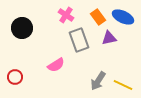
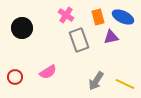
orange rectangle: rotated 21 degrees clockwise
purple triangle: moved 2 px right, 1 px up
pink semicircle: moved 8 px left, 7 px down
gray arrow: moved 2 px left
yellow line: moved 2 px right, 1 px up
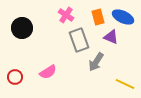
purple triangle: rotated 35 degrees clockwise
gray arrow: moved 19 px up
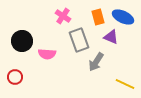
pink cross: moved 3 px left, 1 px down
black circle: moved 13 px down
pink semicircle: moved 1 px left, 18 px up; rotated 36 degrees clockwise
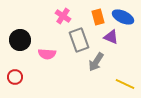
black circle: moved 2 px left, 1 px up
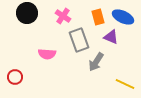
black circle: moved 7 px right, 27 px up
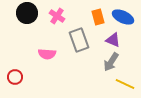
pink cross: moved 6 px left
purple triangle: moved 2 px right, 3 px down
gray arrow: moved 15 px right
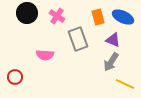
gray rectangle: moved 1 px left, 1 px up
pink semicircle: moved 2 px left, 1 px down
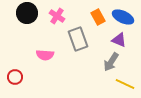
orange rectangle: rotated 14 degrees counterclockwise
purple triangle: moved 6 px right
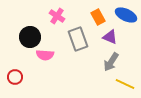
black circle: moved 3 px right, 24 px down
blue ellipse: moved 3 px right, 2 px up
purple triangle: moved 9 px left, 3 px up
